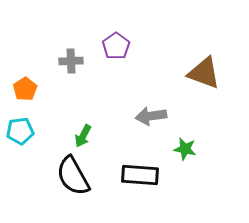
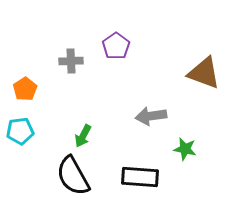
black rectangle: moved 2 px down
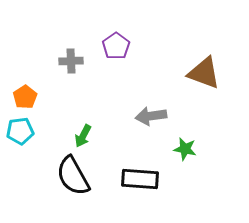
orange pentagon: moved 8 px down
black rectangle: moved 2 px down
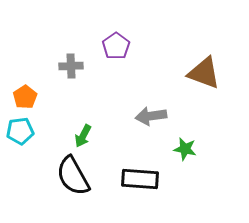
gray cross: moved 5 px down
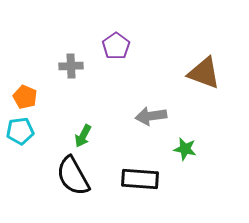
orange pentagon: rotated 15 degrees counterclockwise
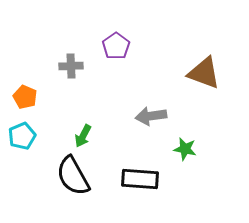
cyan pentagon: moved 2 px right, 5 px down; rotated 16 degrees counterclockwise
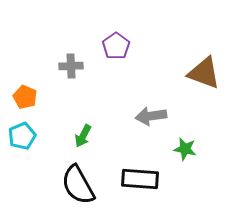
black semicircle: moved 5 px right, 9 px down
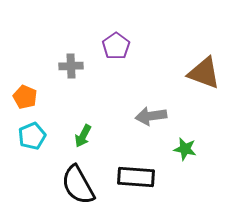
cyan pentagon: moved 10 px right
black rectangle: moved 4 px left, 2 px up
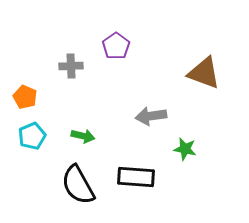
green arrow: rotated 105 degrees counterclockwise
